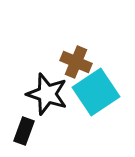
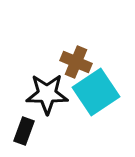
black star: rotated 18 degrees counterclockwise
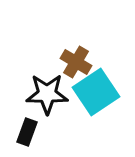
brown cross: rotated 8 degrees clockwise
black rectangle: moved 3 px right, 1 px down
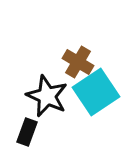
brown cross: moved 2 px right
black star: moved 2 px down; rotated 24 degrees clockwise
